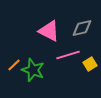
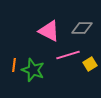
gray diamond: rotated 15 degrees clockwise
orange line: rotated 40 degrees counterclockwise
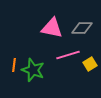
pink triangle: moved 3 px right, 3 px up; rotated 15 degrees counterclockwise
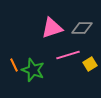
pink triangle: rotated 30 degrees counterclockwise
orange line: rotated 32 degrees counterclockwise
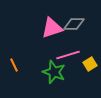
gray diamond: moved 8 px left, 4 px up
green star: moved 21 px right, 2 px down
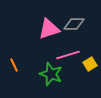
pink triangle: moved 3 px left, 1 px down
green star: moved 3 px left, 2 px down
